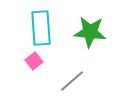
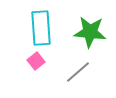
pink square: moved 2 px right
gray line: moved 6 px right, 9 px up
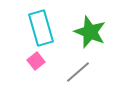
cyan rectangle: rotated 12 degrees counterclockwise
green star: rotated 16 degrees clockwise
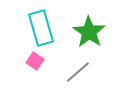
green star: moved 1 px left; rotated 12 degrees clockwise
pink square: moved 1 px left; rotated 18 degrees counterclockwise
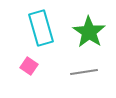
pink square: moved 6 px left, 5 px down
gray line: moved 6 px right; rotated 32 degrees clockwise
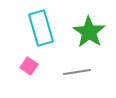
gray line: moved 7 px left
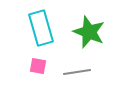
green star: rotated 12 degrees counterclockwise
pink square: moved 9 px right; rotated 24 degrees counterclockwise
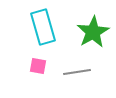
cyan rectangle: moved 2 px right, 1 px up
green star: moved 4 px right; rotated 20 degrees clockwise
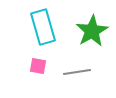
green star: moved 1 px left, 1 px up
